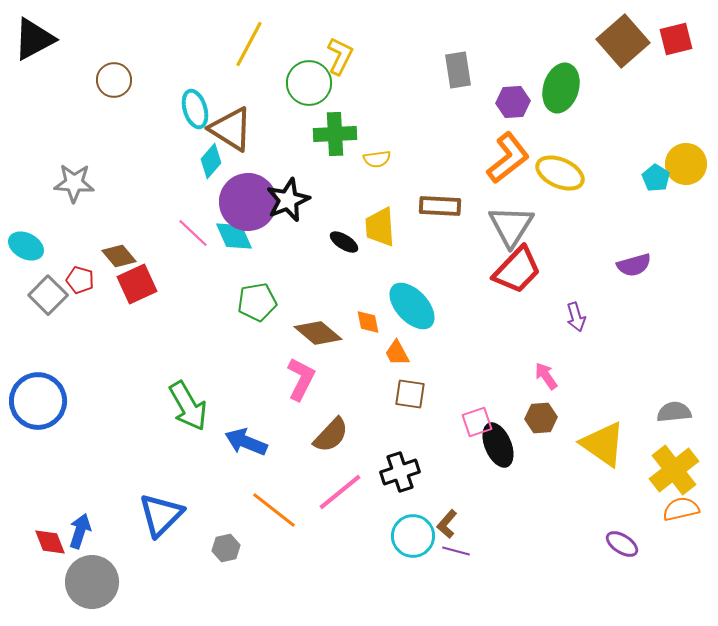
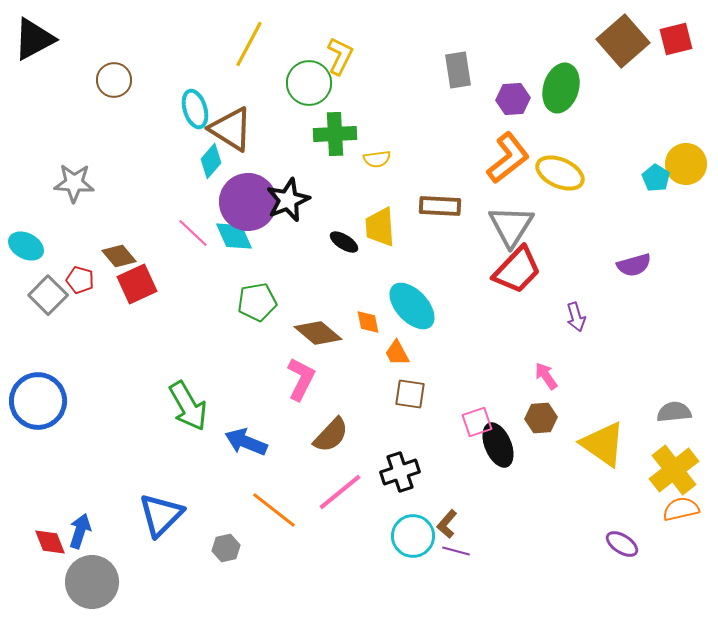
purple hexagon at (513, 102): moved 3 px up
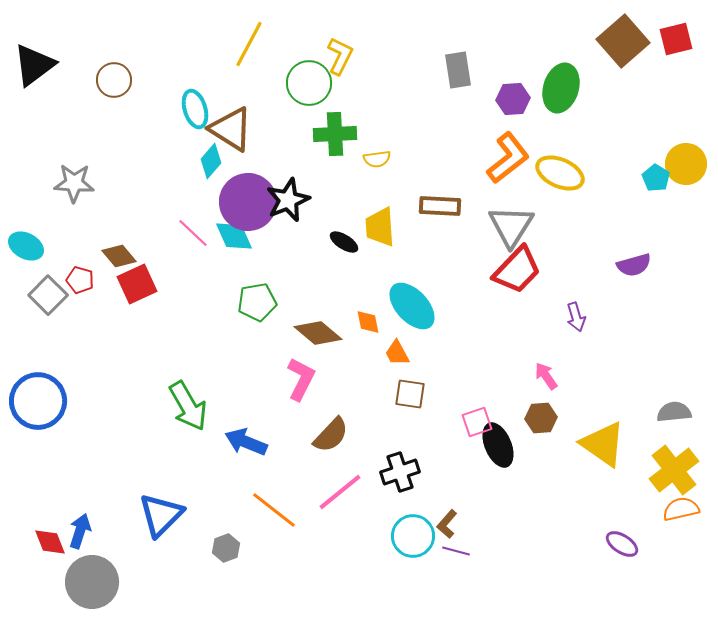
black triangle at (34, 39): moved 26 px down; rotated 9 degrees counterclockwise
gray hexagon at (226, 548): rotated 8 degrees counterclockwise
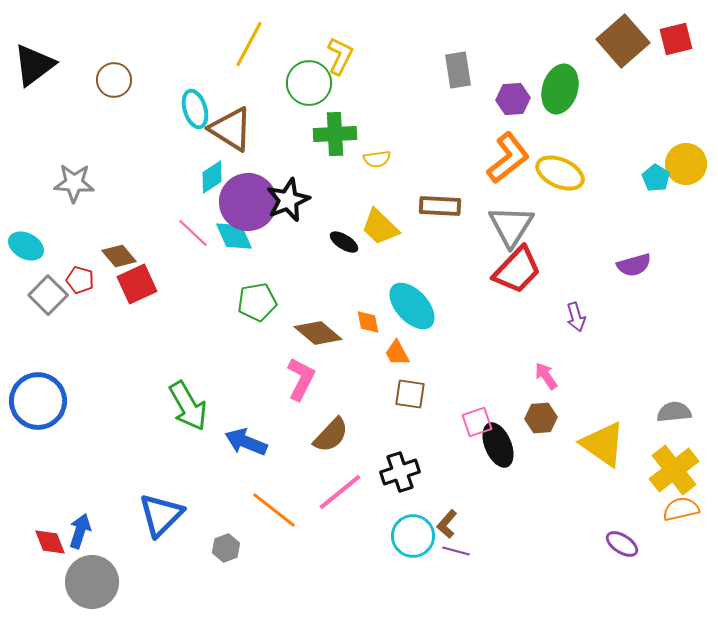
green ellipse at (561, 88): moved 1 px left, 1 px down
cyan diamond at (211, 161): moved 1 px right, 16 px down; rotated 16 degrees clockwise
yellow trapezoid at (380, 227): rotated 42 degrees counterclockwise
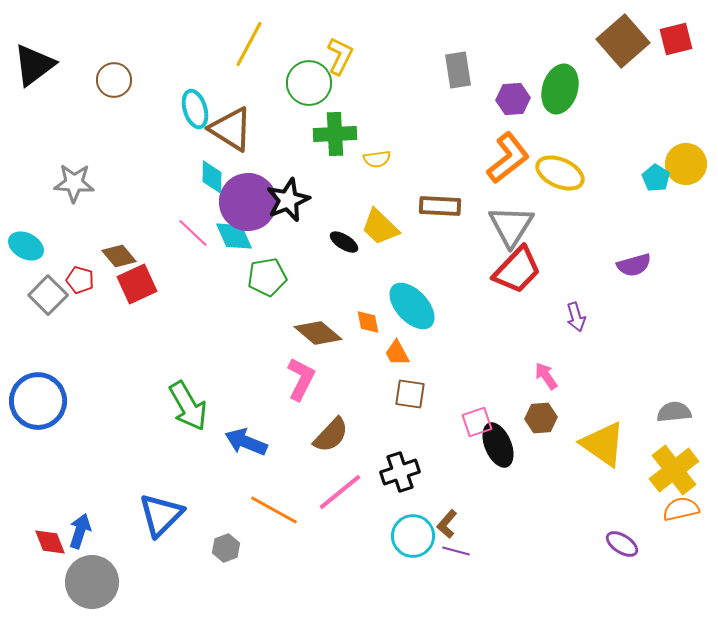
cyan diamond at (212, 177): rotated 56 degrees counterclockwise
green pentagon at (257, 302): moved 10 px right, 25 px up
orange line at (274, 510): rotated 9 degrees counterclockwise
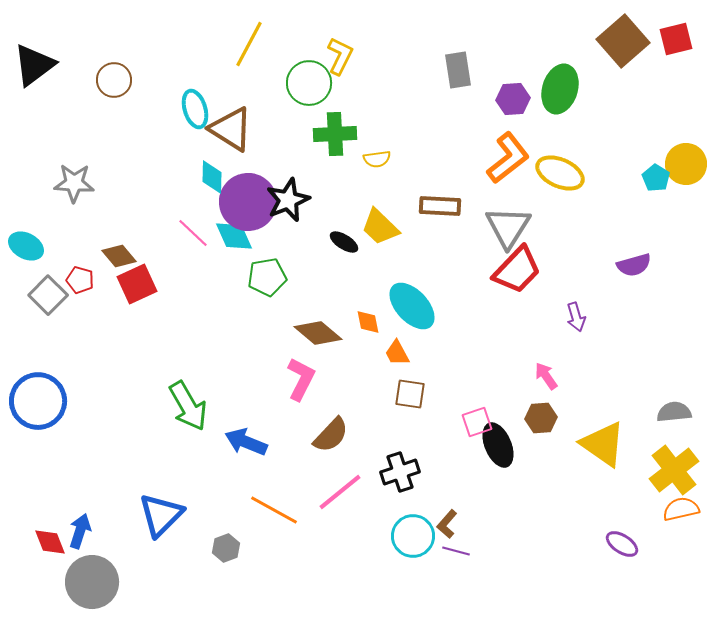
gray triangle at (511, 226): moved 3 px left, 1 px down
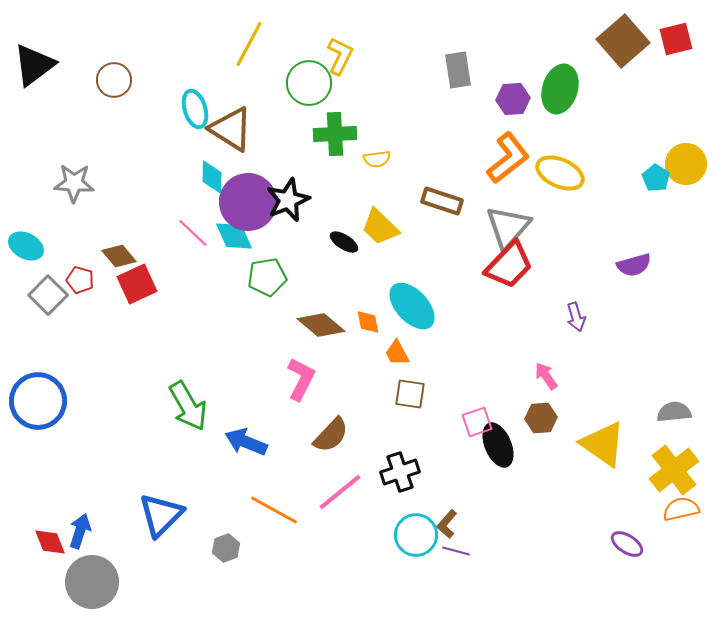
brown rectangle at (440, 206): moved 2 px right, 5 px up; rotated 15 degrees clockwise
gray triangle at (508, 227): rotated 9 degrees clockwise
red trapezoid at (517, 270): moved 8 px left, 5 px up
brown diamond at (318, 333): moved 3 px right, 8 px up
cyan circle at (413, 536): moved 3 px right, 1 px up
purple ellipse at (622, 544): moved 5 px right
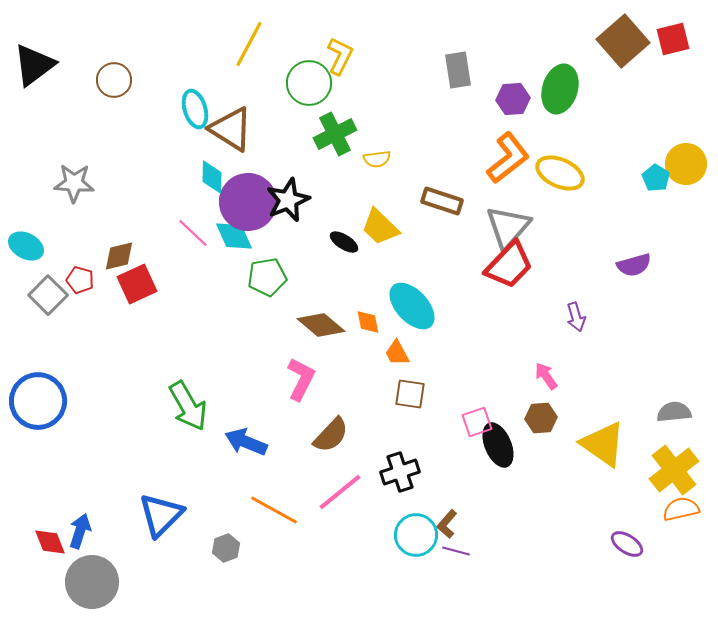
red square at (676, 39): moved 3 px left
green cross at (335, 134): rotated 24 degrees counterclockwise
brown diamond at (119, 256): rotated 64 degrees counterclockwise
